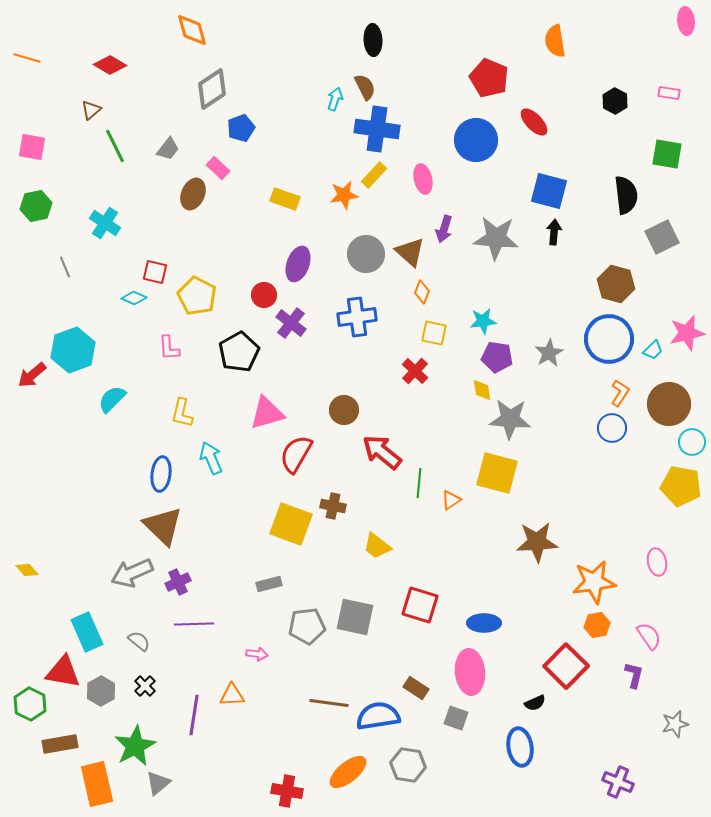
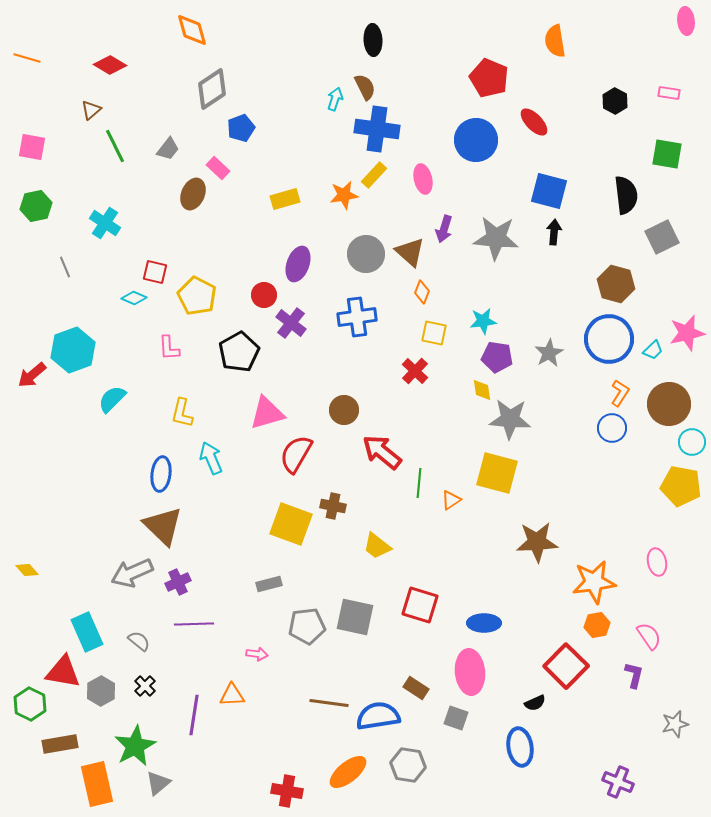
yellow rectangle at (285, 199): rotated 36 degrees counterclockwise
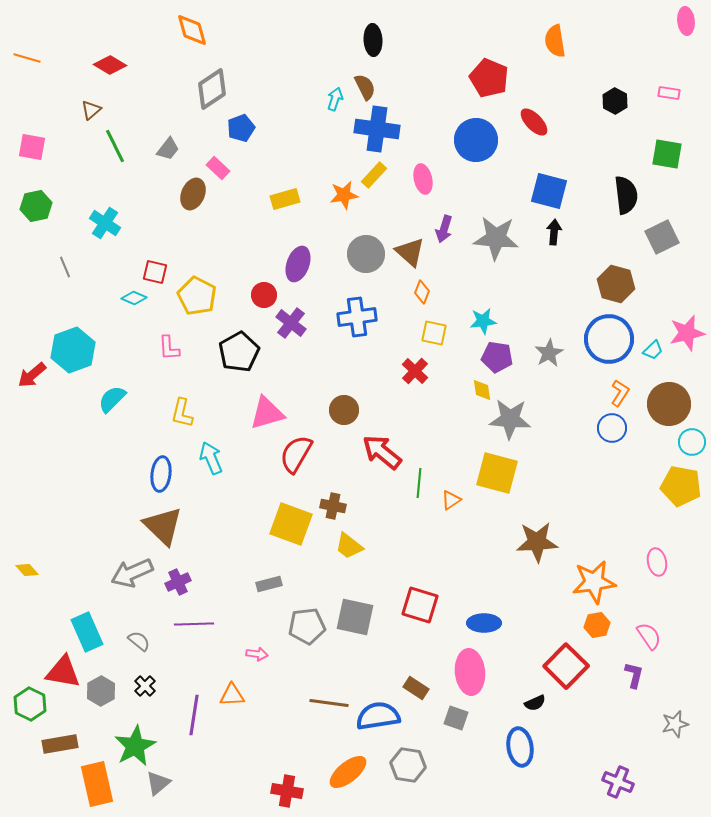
yellow trapezoid at (377, 546): moved 28 px left
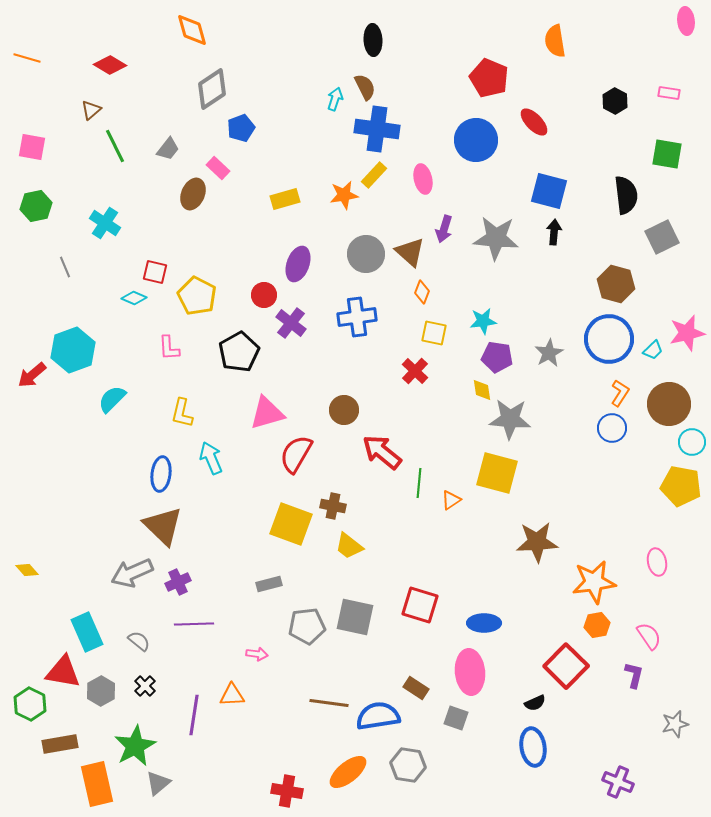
blue ellipse at (520, 747): moved 13 px right
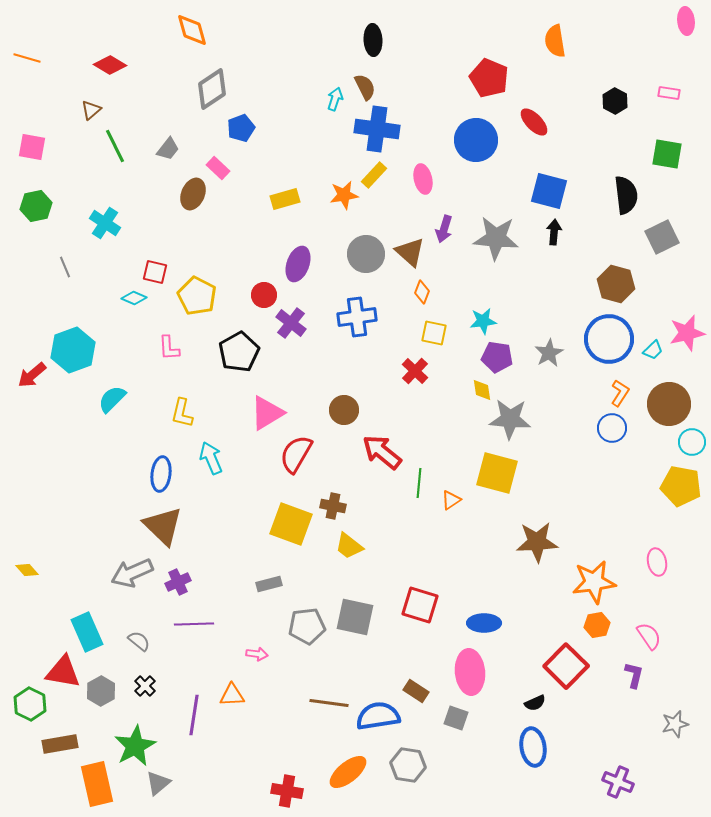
pink triangle at (267, 413): rotated 15 degrees counterclockwise
brown rectangle at (416, 688): moved 3 px down
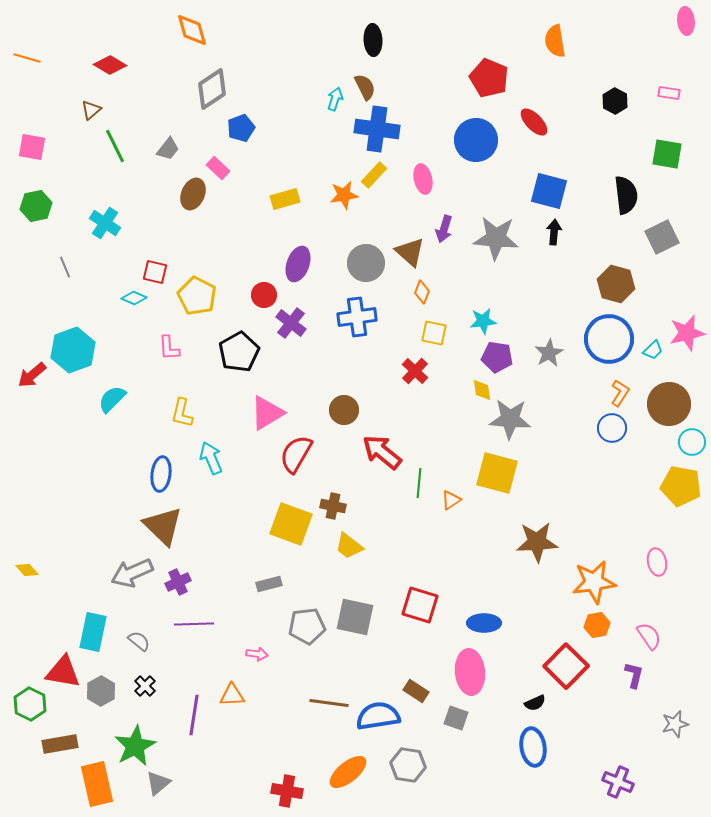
gray circle at (366, 254): moved 9 px down
cyan rectangle at (87, 632): moved 6 px right; rotated 36 degrees clockwise
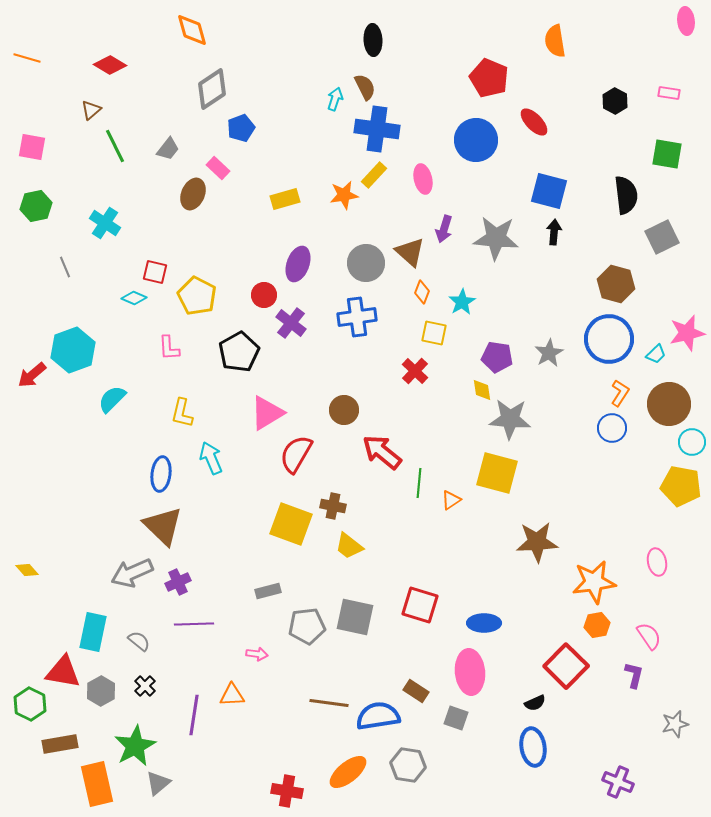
cyan star at (483, 321): moved 21 px left, 19 px up; rotated 24 degrees counterclockwise
cyan trapezoid at (653, 350): moved 3 px right, 4 px down
gray rectangle at (269, 584): moved 1 px left, 7 px down
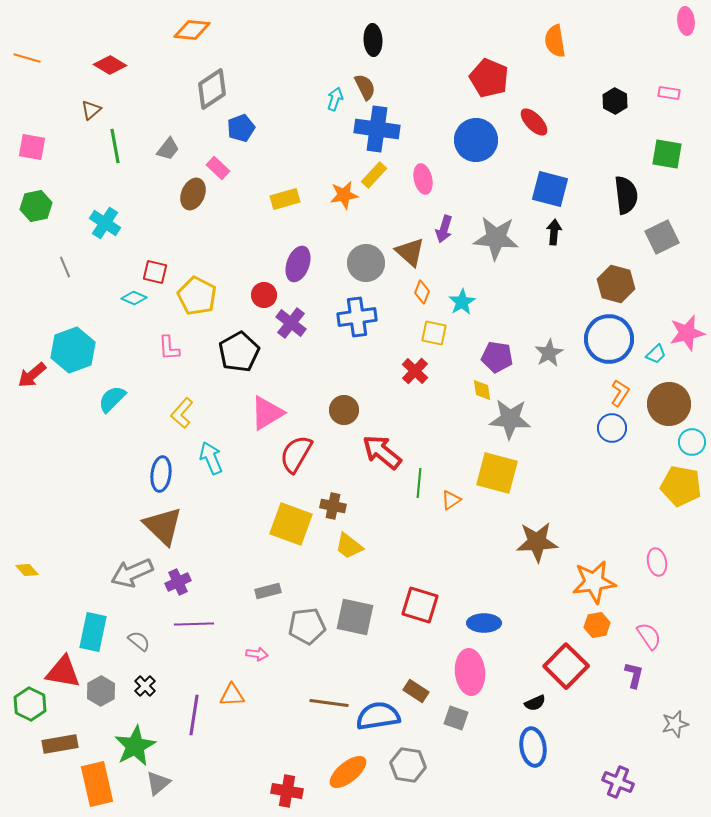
orange diamond at (192, 30): rotated 69 degrees counterclockwise
green line at (115, 146): rotated 16 degrees clockwise
blue square at (549, 191): moved 1 px right, 2 px up
yellow L-shape at (182, 413): rotated 28 degrees clockwise
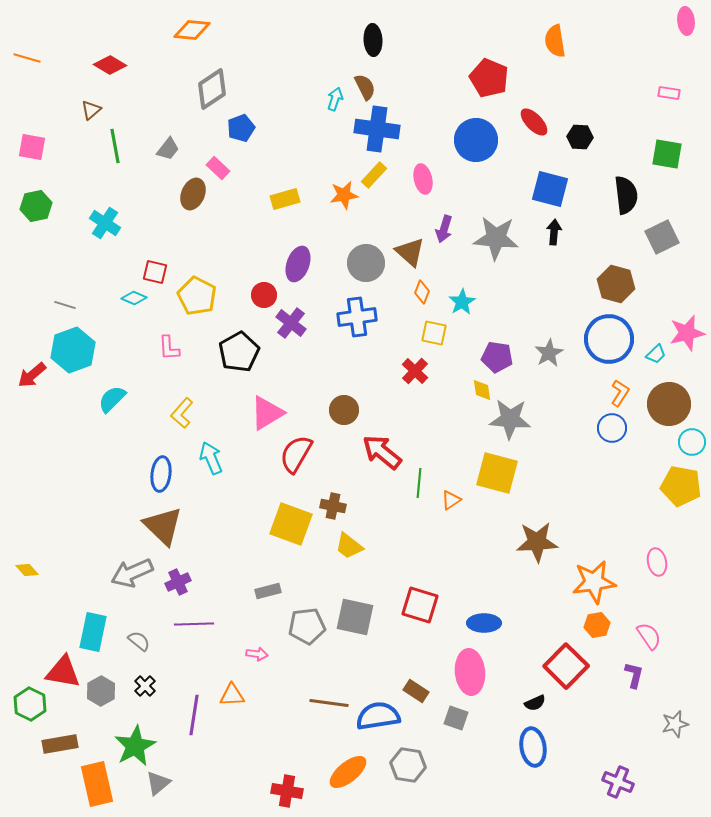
black hexagon at (615, 101): moved 35 px left, 36 px down; rotated 25 degrees counterclockwise
gray line at (65, 267): moved 38 px down; rotated 50 degrees counterclockwise
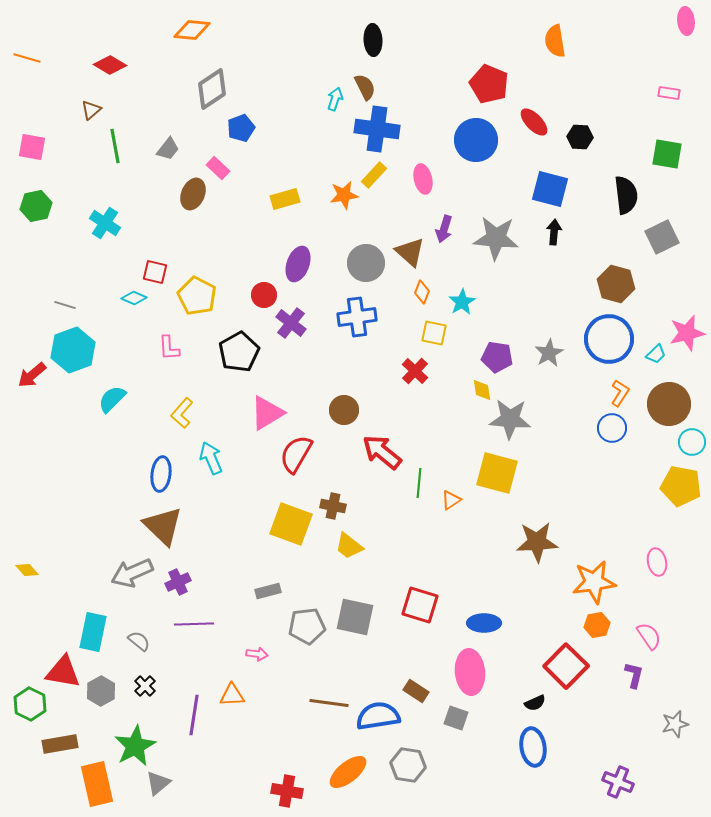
red pentagon at (489, 78): moved 6 px down
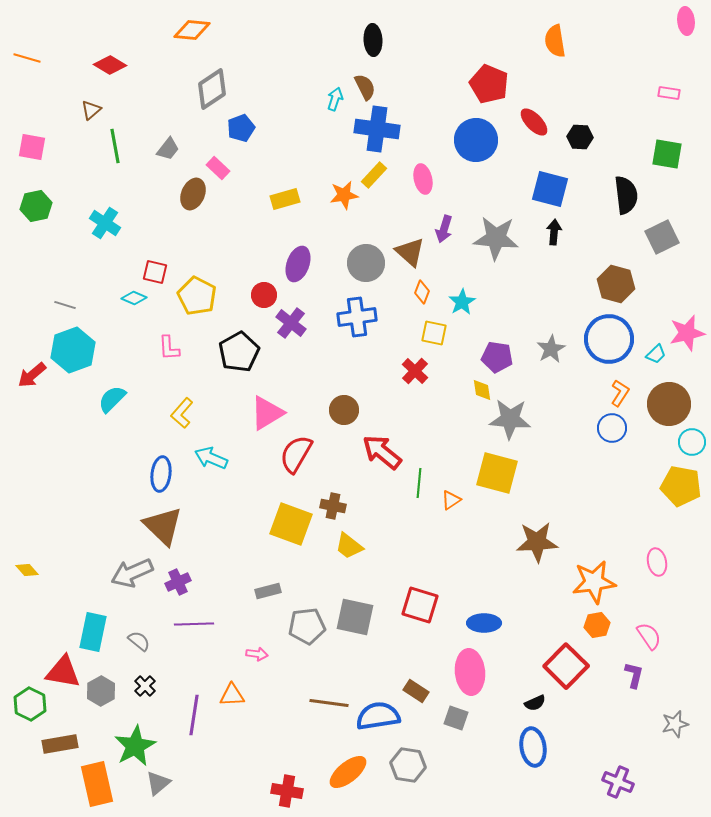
gray star at (549, 353): moved 2 px right, 4 px up
cyan arrow at (211, 458): rotated 44 degrees counterclockwise
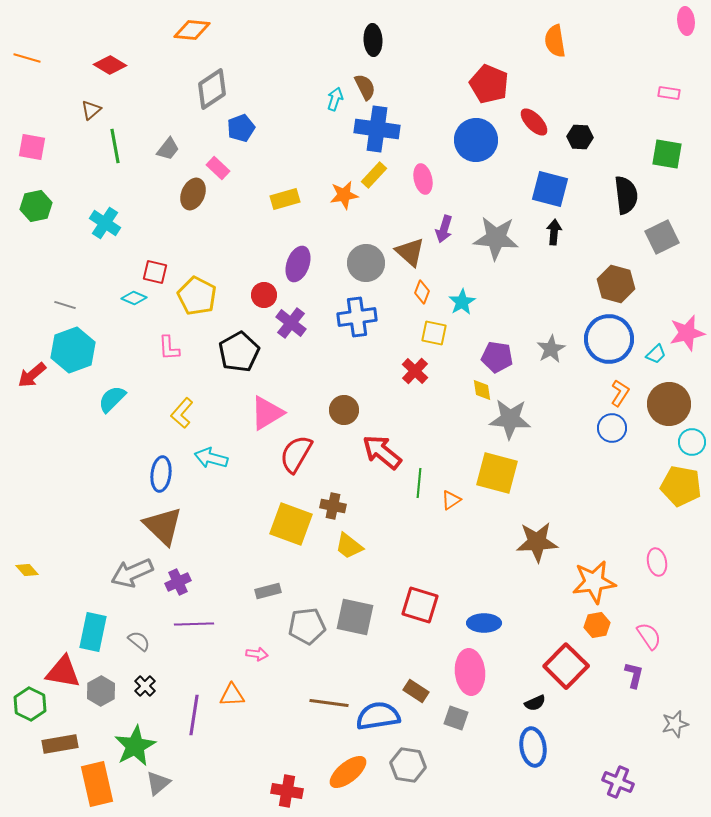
cyan arrow at (211, 458): rotated 8 degrees counterclockwise
